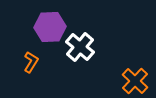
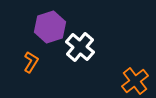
purple hexagon: rotated 16 degrees counterclockwise
orange cross: rotated 8 degrees clockwise
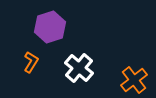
white cross: moved 1 px left, 21 px down
orange cross: moved 1 px left, 1 px up
